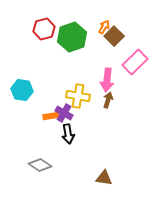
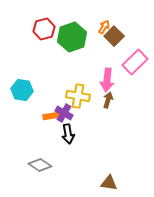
brown triangle: moved 5 px right, 5 px down
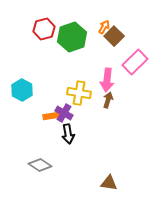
cyan hexagon: rotated 20 degrees clockwise
yellow cross: moved 1 px right, 3 px up
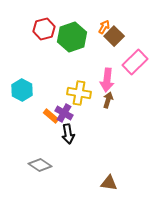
orange rectangle: rotated 49 degrees clockwise
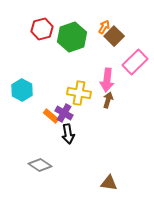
red hexagon: moved 2 px left
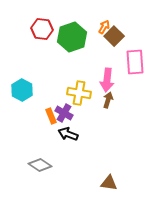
red hexagon: rotated 20 degrees clockwise
pink rectangle: rotated 50 degrees counterclockwise
orange rectangle: rotated 28 degrees clockwise
black arrow: rotated 120 degrees clockwise
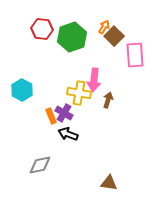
pink rectangle: moved 7 px up
pink arrow: moved 13 px left
gray diamond: rotated 45 degrees counterclockwise
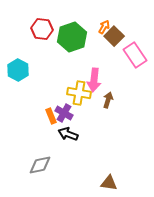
pink rectangle: rotated 30 degrees counterclockwise
cyan hexagon: moved 4 px left, 20 px up
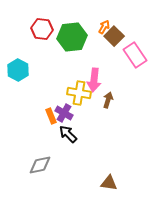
green hexagon: rotated 12 degrees clockwise
black arrow: rotated 24 degrees clockwise
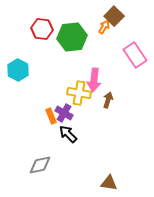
brown square: moved 20 px up
